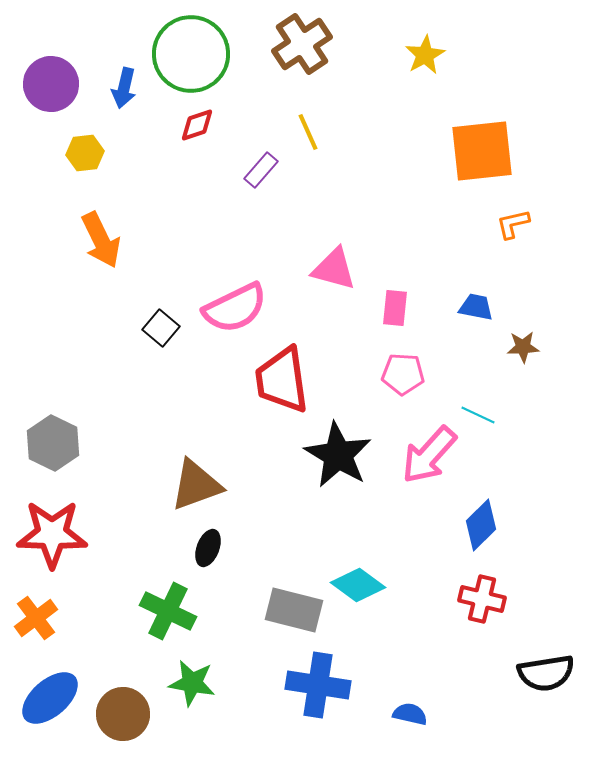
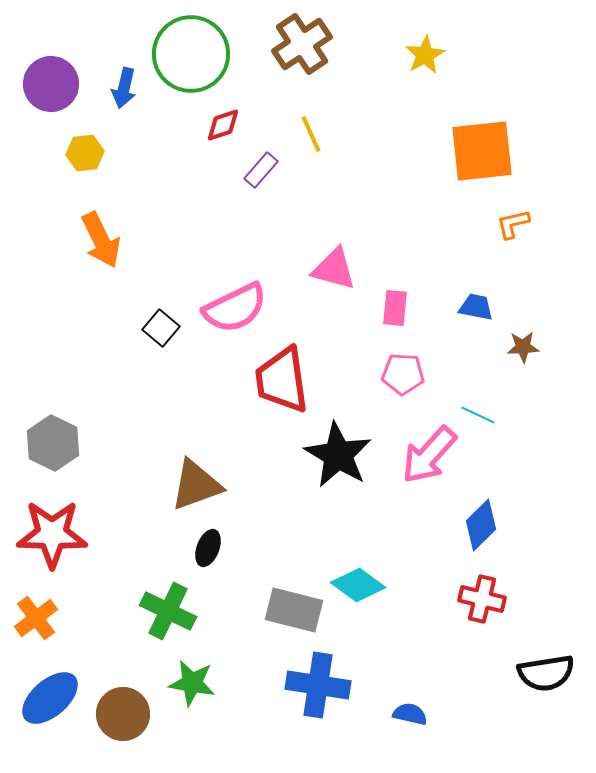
red diamond: moved 26 px right
yellow line: moved 3 px right, 2 px down
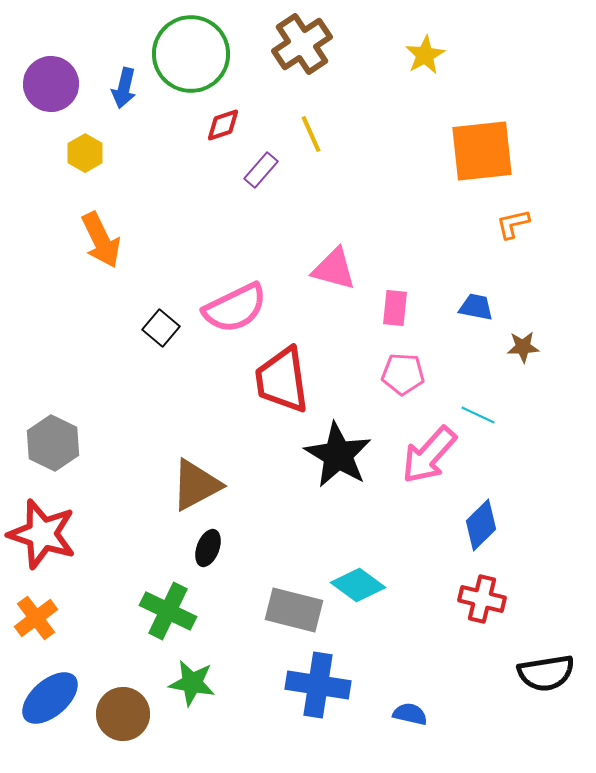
yellow hexagon: rotated 24 degrees counterclockwise
brown triangle: rotated 8 degrees counterclockwise
red star: moved 10 px left; rotated 16 degrees clockwise
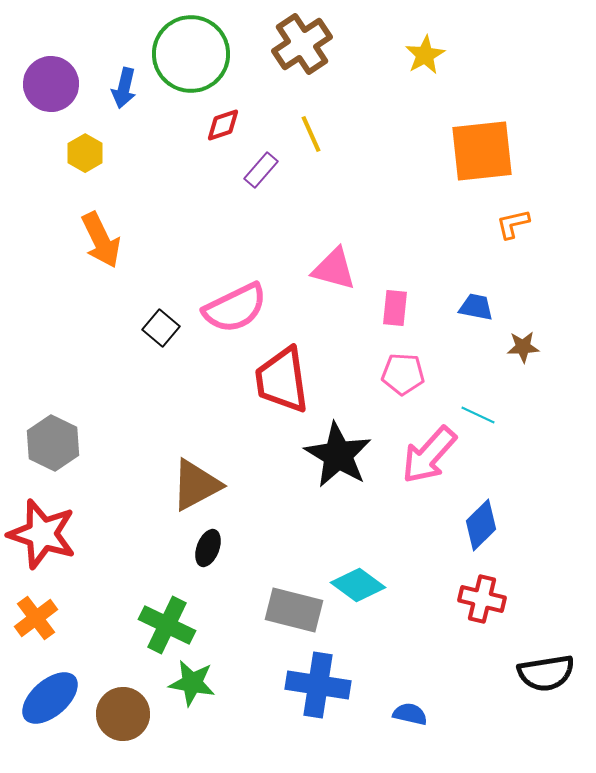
green cross: moved 1 px left, 14 px down
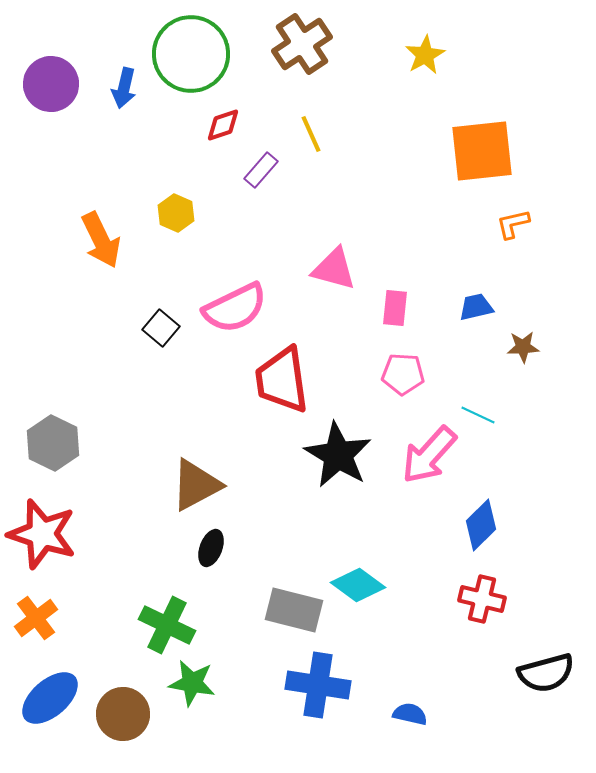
yellow hexagon: moved 91 px right, 60 px down; rotated 6 degrees counterclockwise
blue trapezoid: rotated 24 degrees counterclockwise
black ellipse: moved 3 px right
black semicircle: rotated 6 degrees counterclockwise
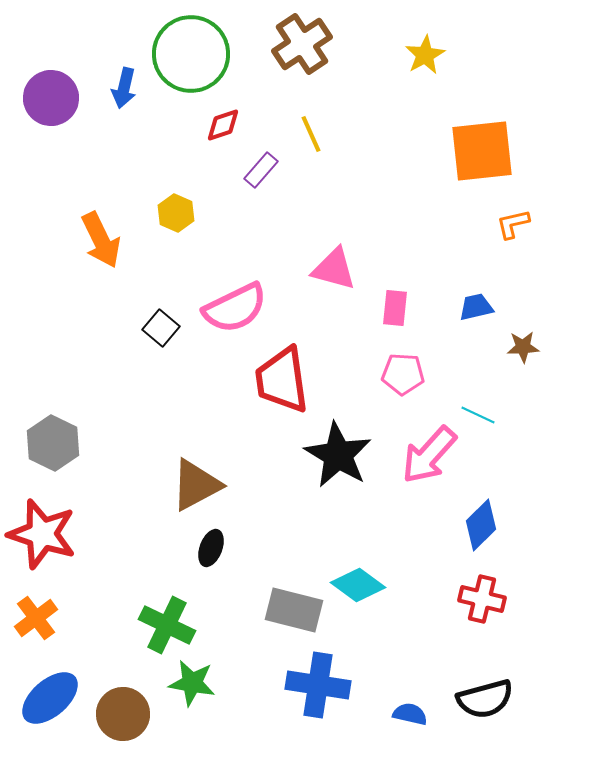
purple circle: moved 14 px down
black semicircle: moved 61 px left, 26 px down
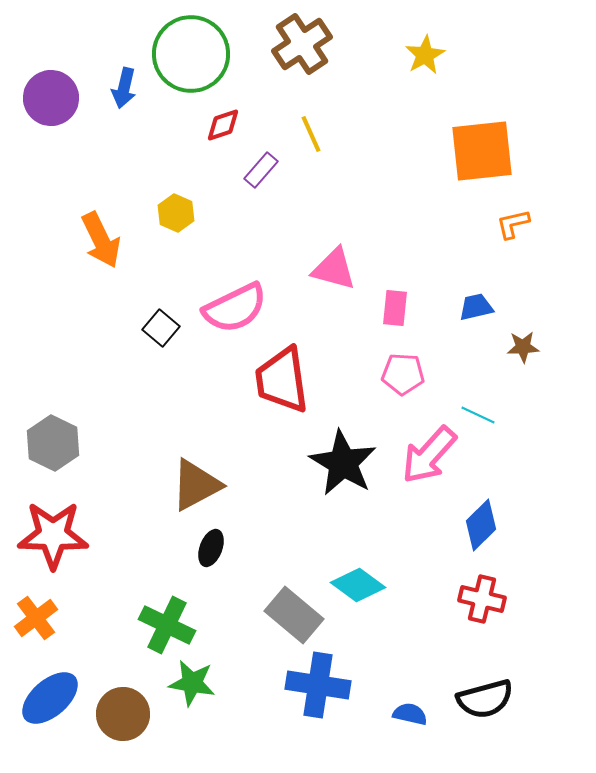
black star: moved 5 px right, 8 px down
red star: moved 11 px right, 1 px down; rotated 16 degrees counterclockwise
gray rectangle: moved 5 px down; rotated 26 degrees clockwise
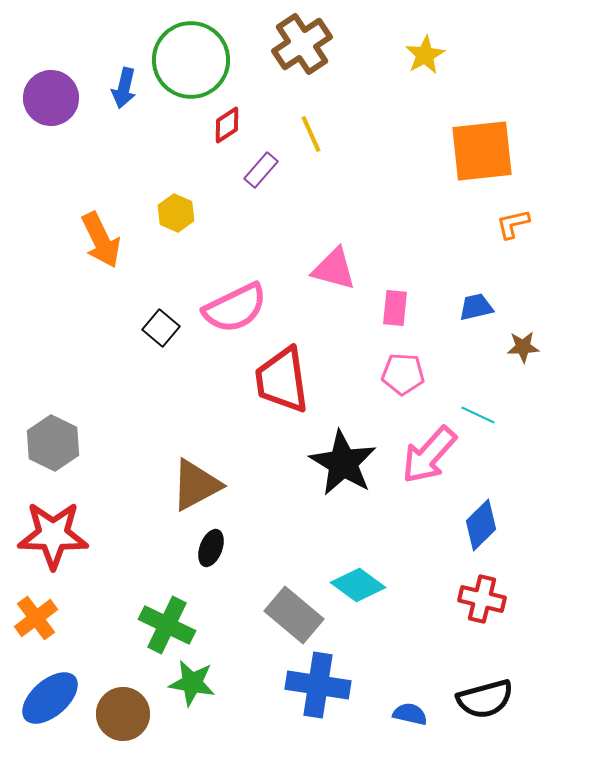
green circle: moved 6 px down
red diamond: moved 4 px right; rotated 15 degrees counterclockwise
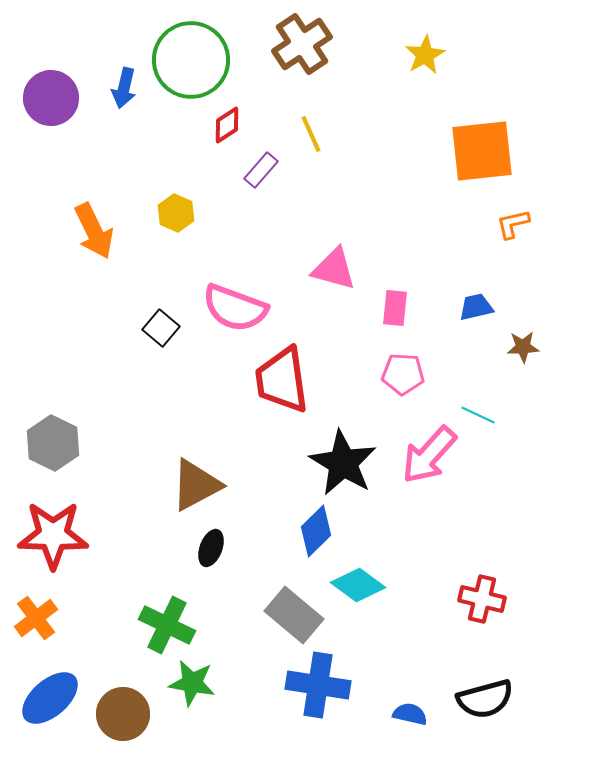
orange arrow: moved 7 px left, 9 px up
pink semicircle: rotated 46 degrees clockwise
blue diamond: moved 165 px left, 6 px down
